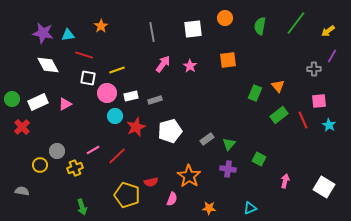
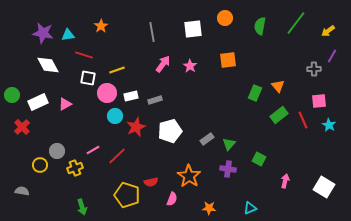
green circle at (12, 99): moved 4 px up
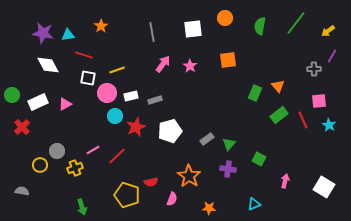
cyan triangle at (250, 208): moved 4 px right, 4 px up
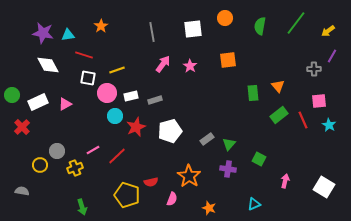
green rectangle at (255, 93): moved 2 px left; rotated 28 degrees counterclockwise
orange star at (209, 208): rotated 16 degrees clockwise
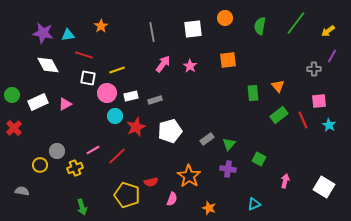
red cross at (22, 127): moved 8 px left, 1 px down
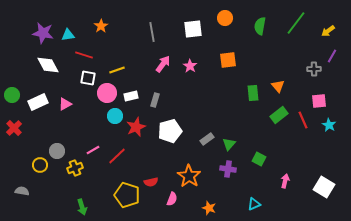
gray rectangle at (155, 100): rotated 56 degrees counterclockwise
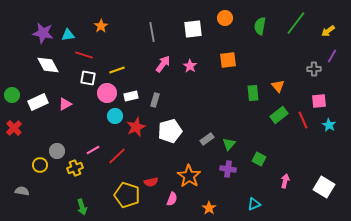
orange star at (209, 208): rotated 16 degrees clockwise
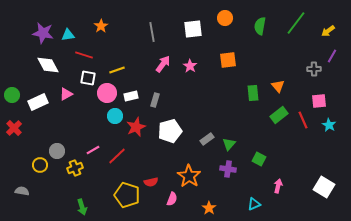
pink triangle at (65, 104): moved 1 px right, 10 px up
pink arrow at (285, 181): moved 7 px left, 5 px down
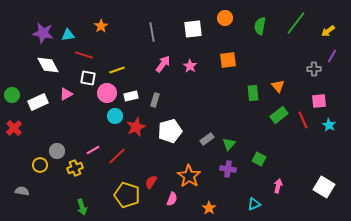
red semicircle at (151, 182): rotated 136 degrees clockwise
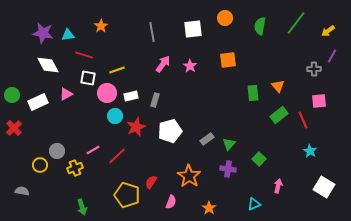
cyan star at (329, 125): moved 19 px left, 26 px down
green square at (259, 159): rotated 16 degrees clockwise
pink semicircle at (172, 199): moved 1 px left, 3 px down
